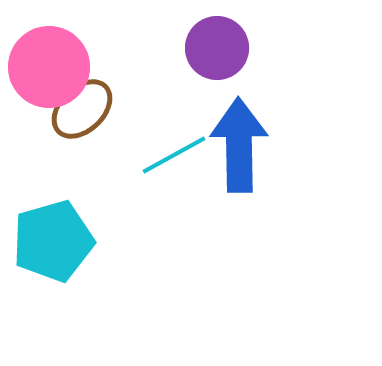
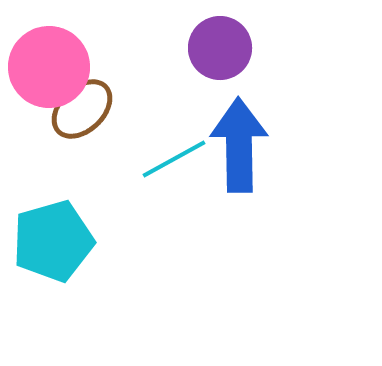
purple circle: moved 3 px right
cyan line: moved 4 px down
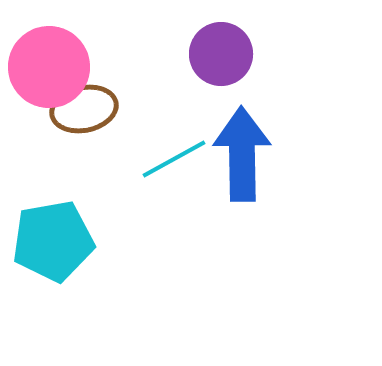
purple circle: moved 1 px right, 6 px down
brown ellipse: moved 2 px right; rotated 32 degrees clockwise
blue arrow: moved 3 px right, 9 px down
cyan pentagon: rotated 6 degrees clockwise
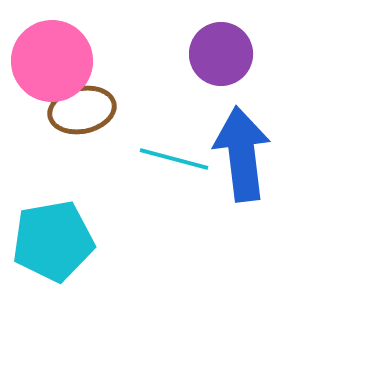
pink circle: moved 3 px right, 6 px up
brown ellipse: moved 2 px left, 1 px down
blue arrow: rotated 6 degrees counterclockwise
cyan line: rotated 44 degrees clockwise
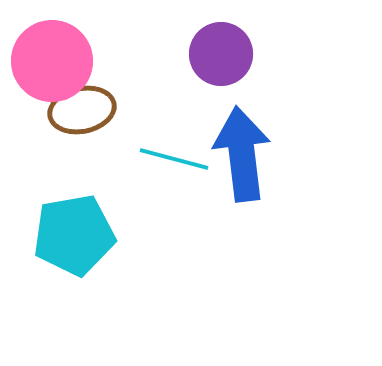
cyan pentagon: moved 21 px right, 6 px up
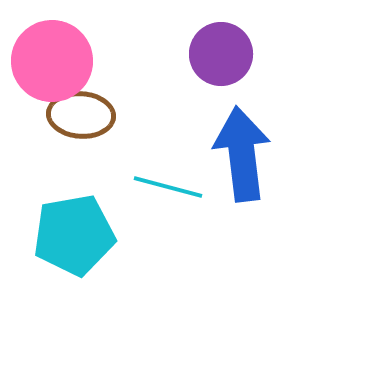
brown ellipse: moved 1 px left, 5 px down; rotated 16 degrees clockwise
cyan line: moved 6 px left, 28 px down
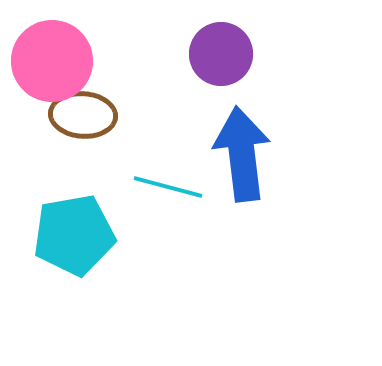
brown ellipse: moved 2 px right
